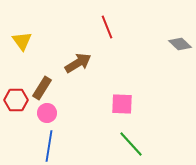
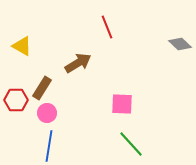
yellow triangle: moved 5 px down; rotated 25 degrees counterclockwise
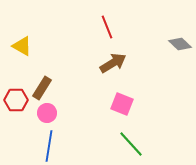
brown arrow: moved 35 px right
pink square: rotated 20 degrees clockwise
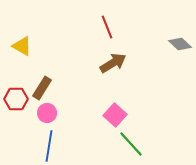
red hexagon: moved 1 px up
pink square: moved 7 px left, 11 px down; rotated 20 degrees clockwise
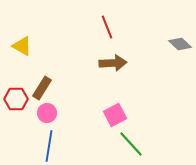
brown arrow: rotated 28 degrees clockwise
pink square: rotated 20 degrees clockwise
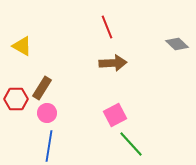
gray diamond: moved 3 px left
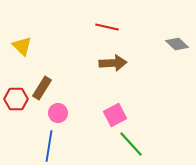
red line: rotated 55 degrees counterclockwise
yellow triangle: rotated 15 degrees clockwise
pink circle: moved 11 px right
